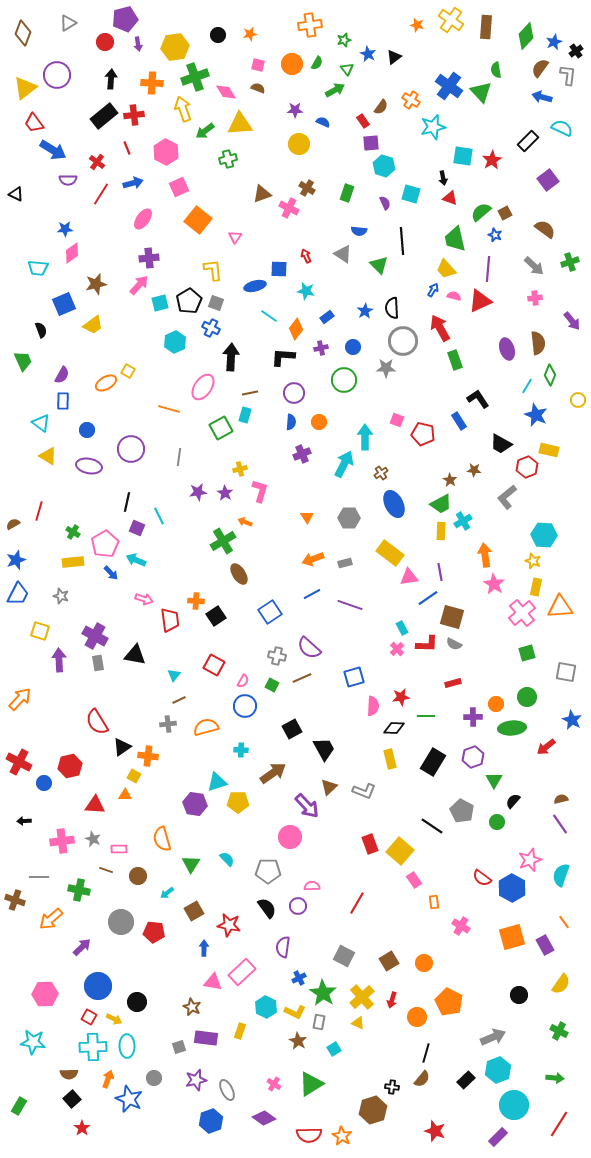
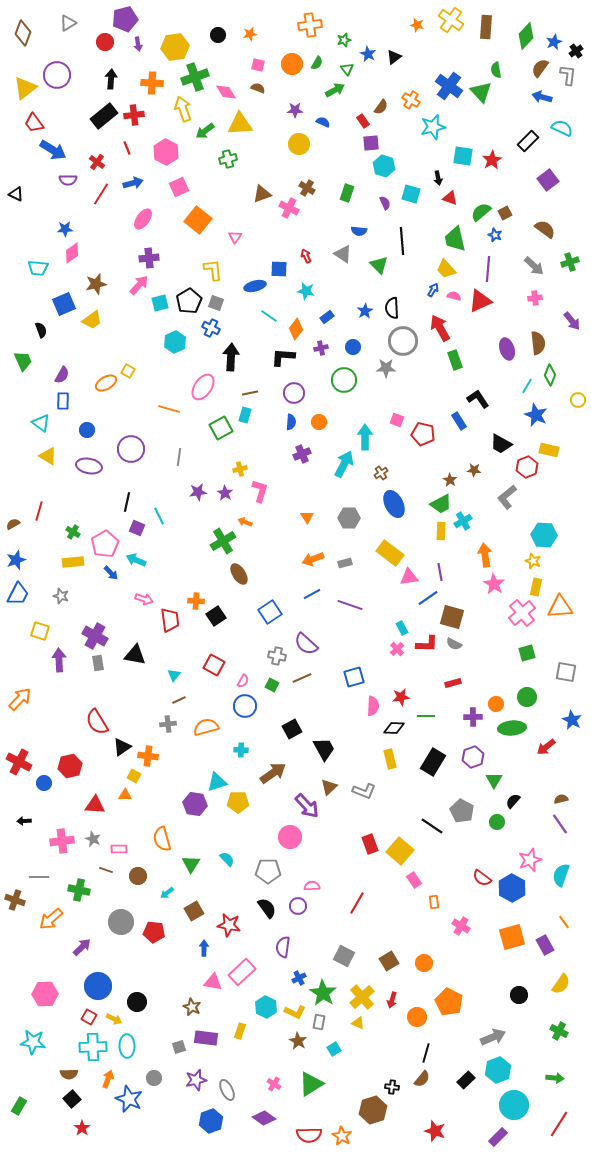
black arrow at (443, 178): moved 5 px left
yellow trapezoid at (93, 325): moved 1 px left, 5 px up
purple semicircle at (309, 648): moved 3 px left, 4 px up
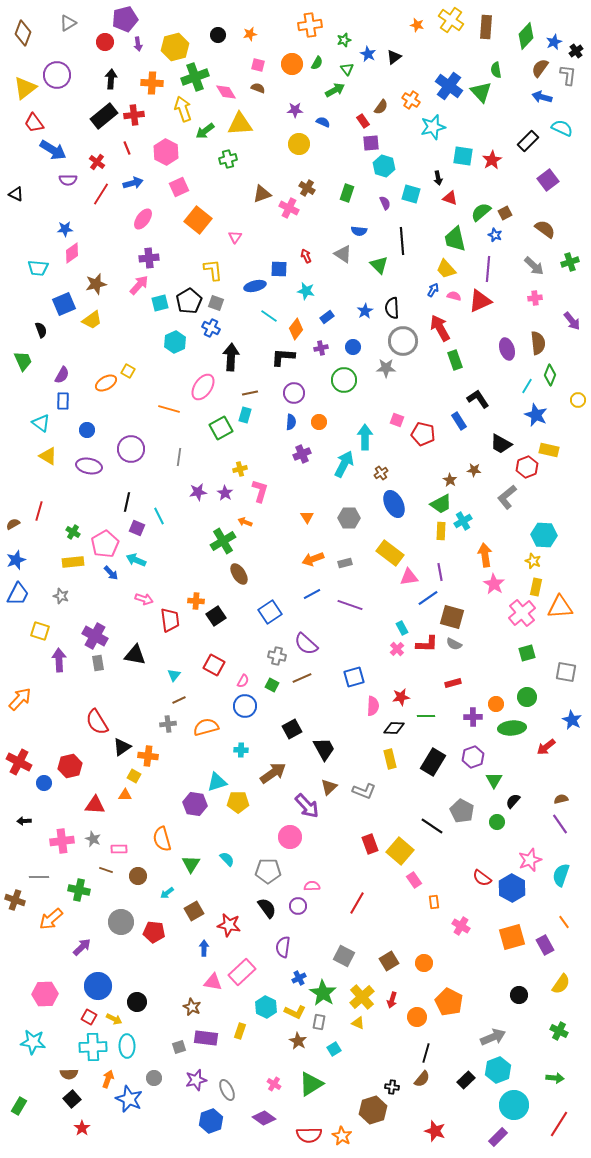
yellow hexagon at (175, 47): rotated 8 degrees counterclockwise
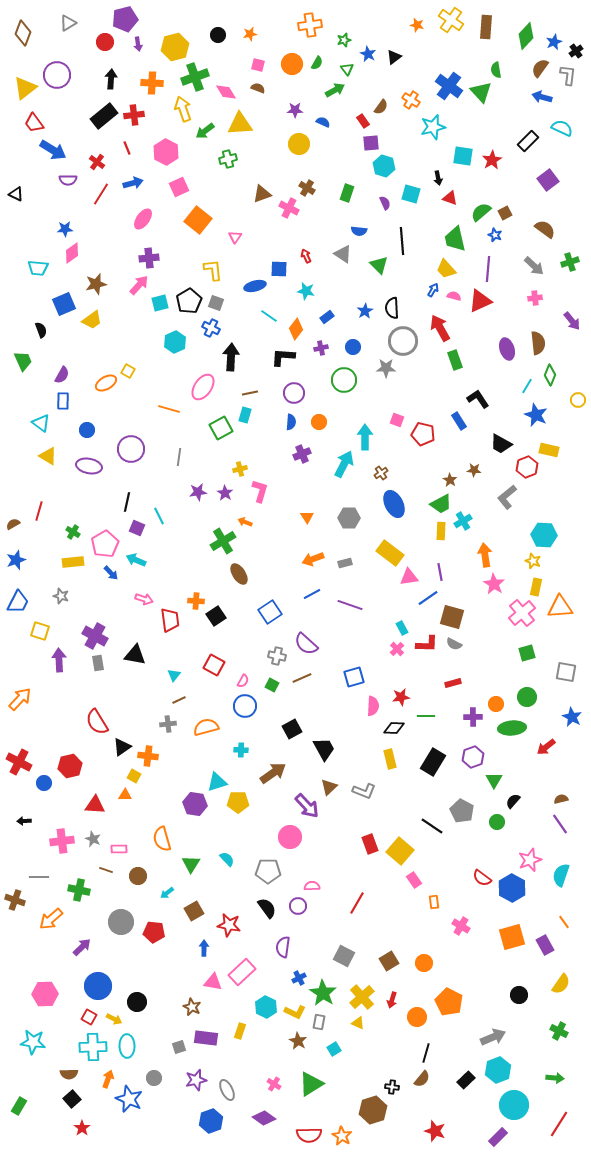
blue trapezoid at (18, 594): moved 8 px down
blue star at (572, 720): moved 3 px up
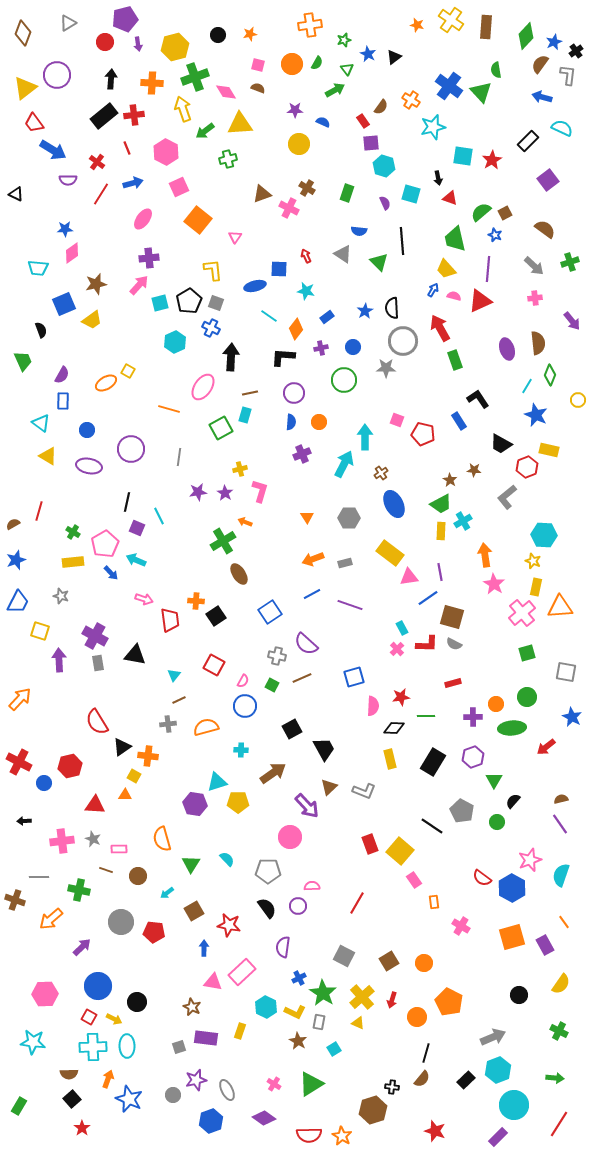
brown semicircle at (540, 68): moved 4 px up
green triangle at (379, 265): moved 3 px up
gray circle at (154, 1078): moved 19 px right, 17 px down
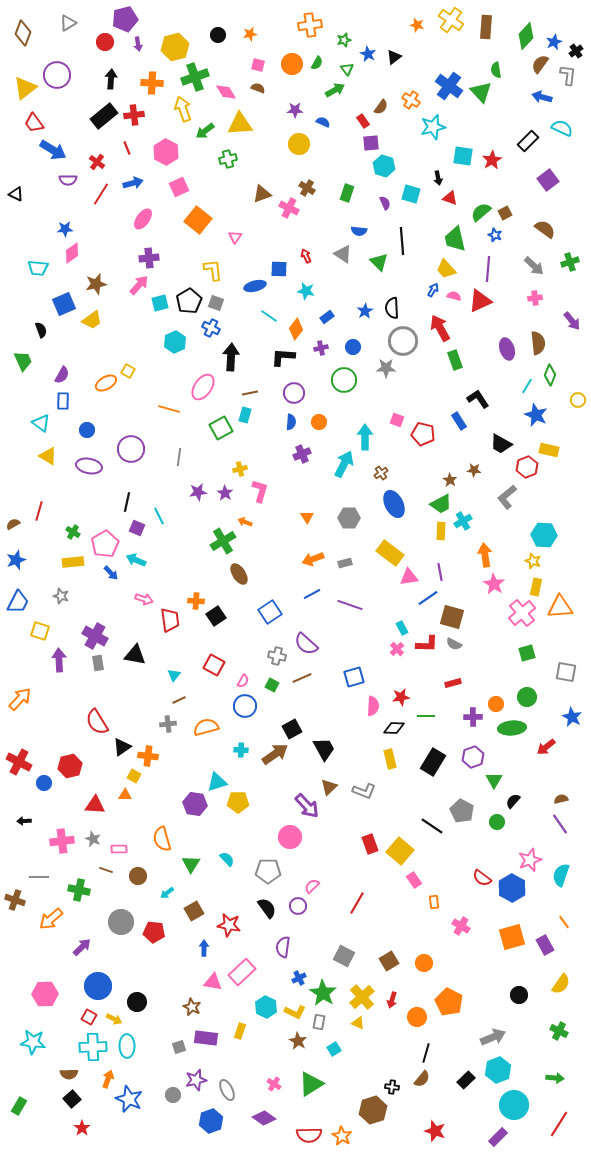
brown arrow at (273, 773): moved 2 px right, 19 px up
pink semicircle at (312, 886): rotated 42 degrees counterclockwise
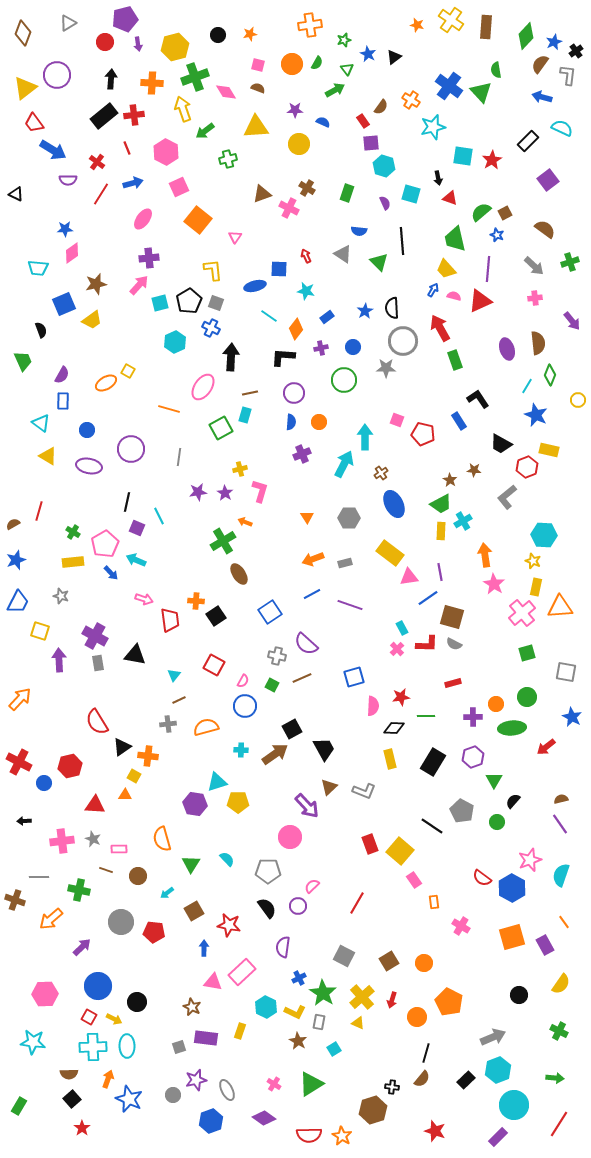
yellow triangle at (240, 124): moved 16 px right, 3 px down
blue star at (495, 235): moved 2 px right
